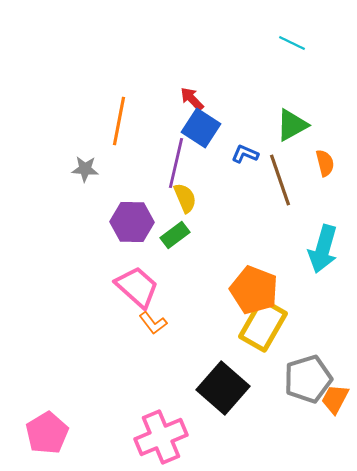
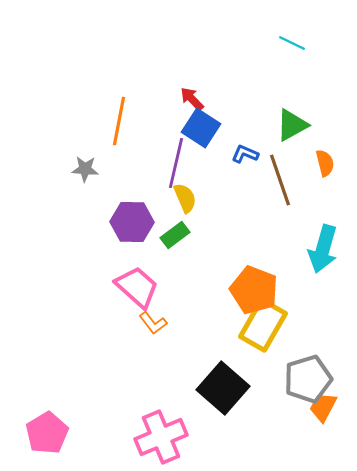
orange trapezoid: moved 12 px left, 8 px down
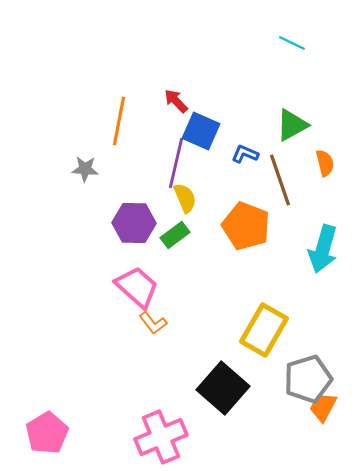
red arrow: moved 16 px left, 2 px down
blue square: moved 3 px down; rotated 9 degrees counterclockwise
purple hexagon: moved 2 px right, 1 px down
orange pentagon: moved 8 px left, 64 px up
yellow rectangle: moved 1 px right, 5 px down
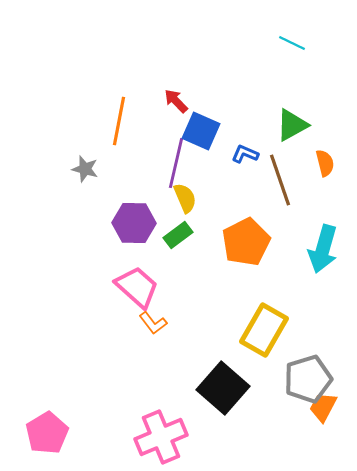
gray star: rotated 12 degrees clockwise
orange pentagon: moved 16 px down; rotated 24 degrees clockwise
green rectangle: moved 3 px right
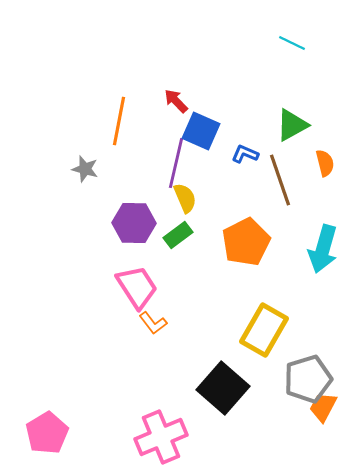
pink trapezoid: rotated 15 degrees clockwise
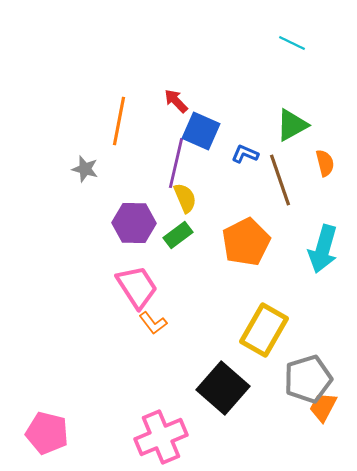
pink pentagon: rotated 27 degrees counterclockwise
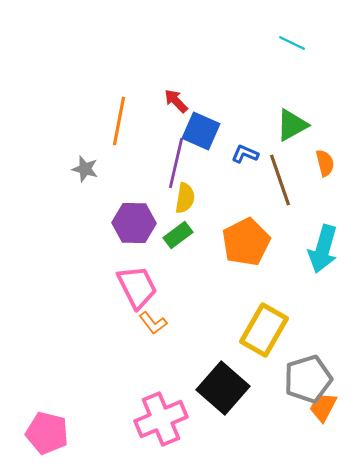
yellow semicircle: rotated 32 degrees clockwise
pink trapezoid: rotated 6 degrees clockwise
pink cross: moved 18 px up
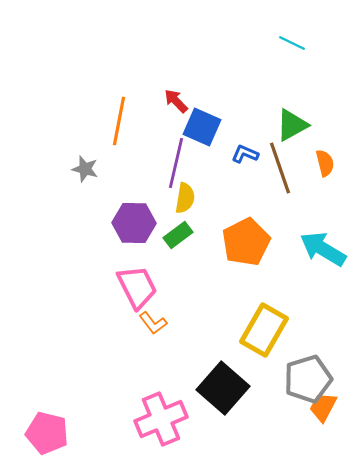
blue square: moved 1 px right, 4 px up
brown line: moved 12 px up
cyan arrow: rotated 105 degrees clockwise
